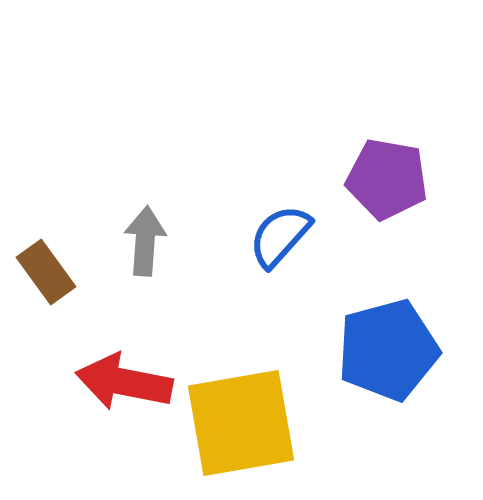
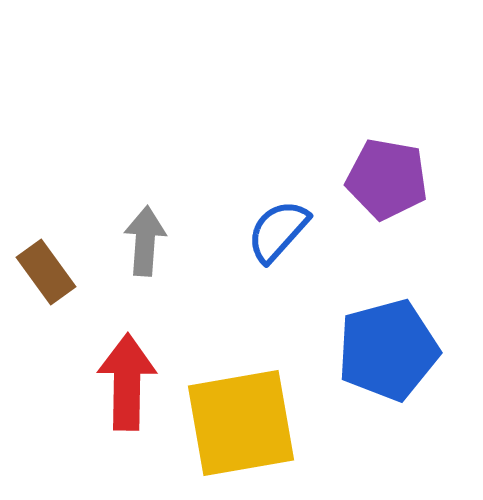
blue semicircle: moved 2 px left, 5 px up
red arrow: moved 3 px right; rotated 80 degrees clockwise
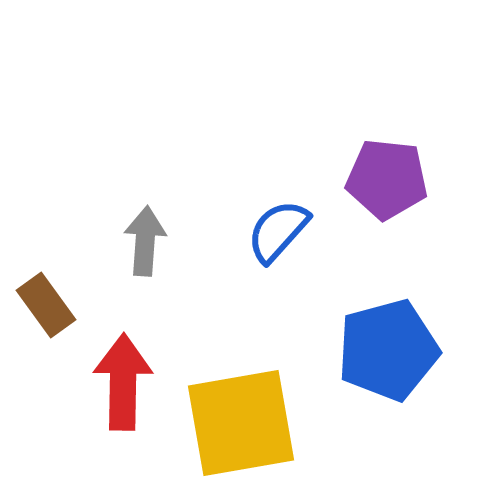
purple pentagon: rotated 4 degrees counterclockwise
brown rectangle: moved 33 px down
red arrow: moved 4 px left
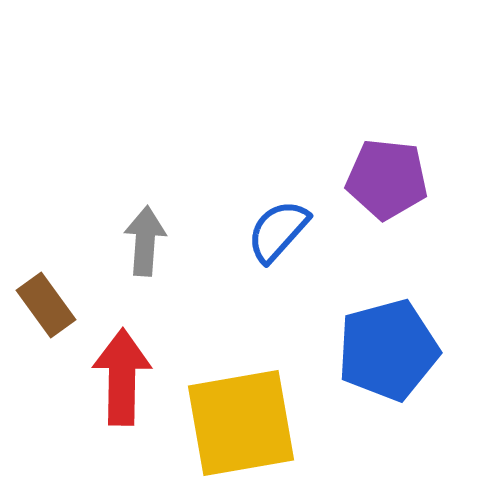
red arrow: moved 1 px left, 5 px up
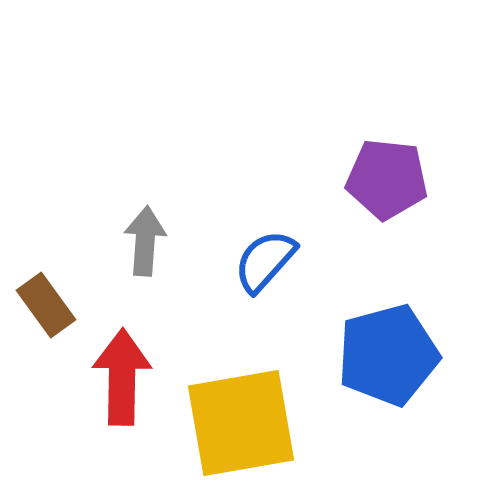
blue semicircle: moved 13 px left, 30 px down
blue pentagon: moved 5 px down
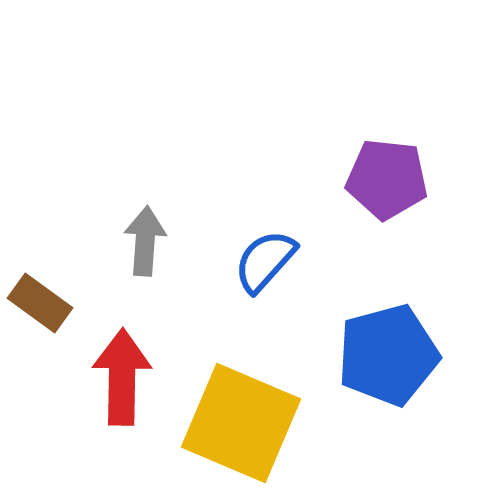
brown rectangle: moved 6 px left, 2 px up; rotated 18 degrees counterclockwise
yellow square: rotated 33 degrees clockwise
